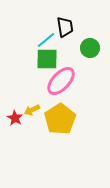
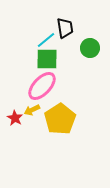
black trapezoid: moved 1 px down
pink ellipse: moved 19 px left, 5 px down
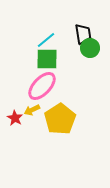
black trapezoid: moved 18 px right, 6 px down
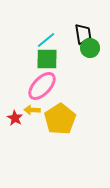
yellow arrow: rotated 28 degrees clockwise
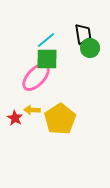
pink ellipse: moved 6 px left, 9 px up
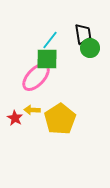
cyan line: moved 4 px right; rotated 12 degrees counterclockwise
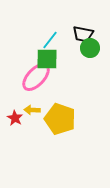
black trapezoid: rotated 110 degrees clockwise
yellow pentagon: rotated 20 degrees counterclockwise
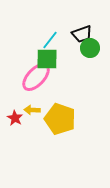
black trapezoid: moved 1 px left; rotated 30 degrees counterclockwise
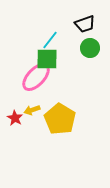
black trapezoid: moved 3 px right, 10 px up
yellow arrow: rotated 21 degrees counterclockwise
yellow pentagon: rotated 12 degrees clockwise
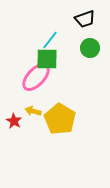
black trapezoid: moved 5 px up
yellow arrow: moved 1 px right, 1 px down; rotated 35 degrees clockwise
red star: moved 1 px left, 3 px down
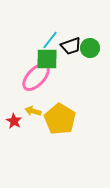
black trapezoid: moved 14 px left, 27 px down
